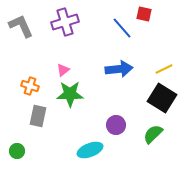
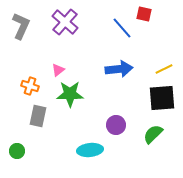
purple cross: rotated 32 degrees counterclockwise
gray L-shape: rotated 48 degrees clockwise
pink triangle: moved 5 px left
black square: rotated 36 degrees counterclockwise
cyan ellipse: rotated 15 degrees clockwise
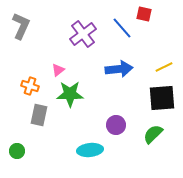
purple cross: moved 18 px right, 12 px down; rotated 12 degrees clockwise
yellow line: moved 2 px up
gray rectangle: moved 1 px right, 1 px up
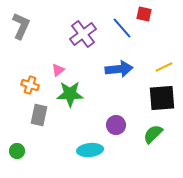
orange cross: moved 1 px up
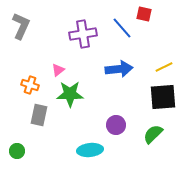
purple cross: rotated 28 degrees clockwise
black square: moved 1 px right, 1 px up
